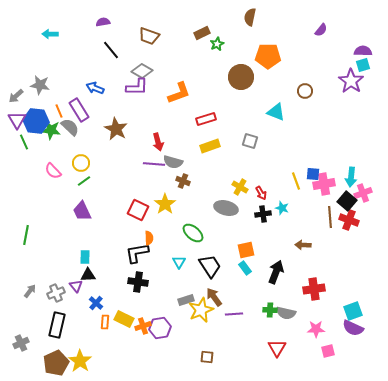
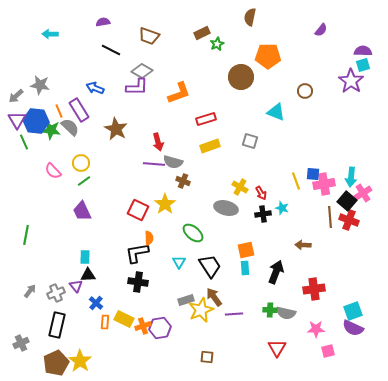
black line at (111, 50): rotated 24 degrees counterclockwise
pink cross at (363, 193): rotated 12 degrees counterclockwise
cyan rectangle at (245, 268): rotated 32 degrees clockwise
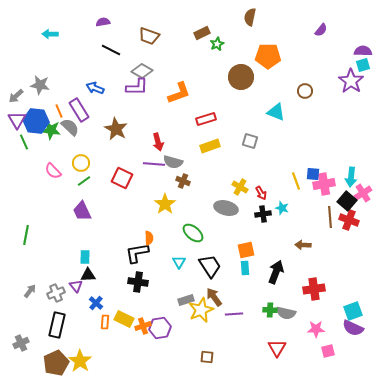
red square at (138, 210): moved 16 px left, 32 px up
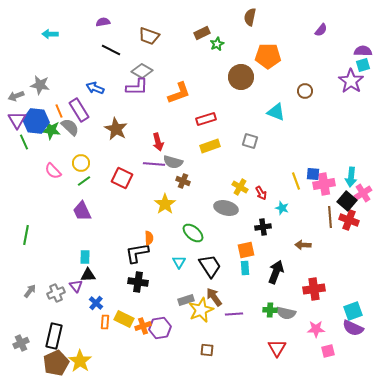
gray arrow at (16, 96): rotated 21 degrees clockwise
black cross at (263, 214): moved 13 px down
black rectangle at (57, 325): moved 3 px left, 11 px down
brown square at (207, 357): moved 7 px up
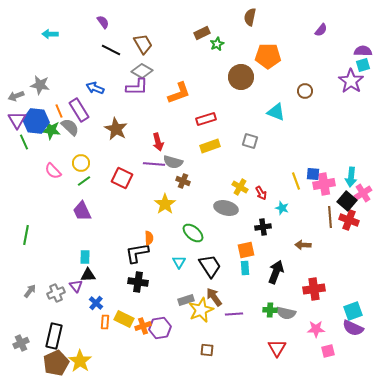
purple semicircle at (103, 22): rotated 64 degrees clockwise
brown trapezoid at (149, 36): moved 6 px left, 8 px down; rotated 140 degrees counterclockwise
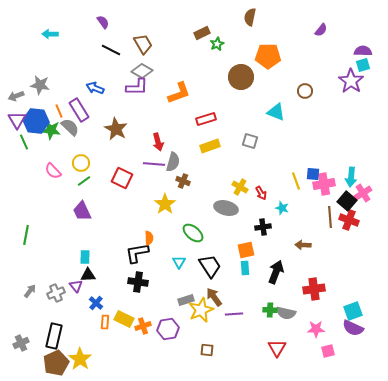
gray semicircle at (173, 162): rotated 90 degrees counterclockwise
purple hexagon at (160, 328): moved 8 px right, 1 px down
yellow star at (80, 361): moved 2 px up
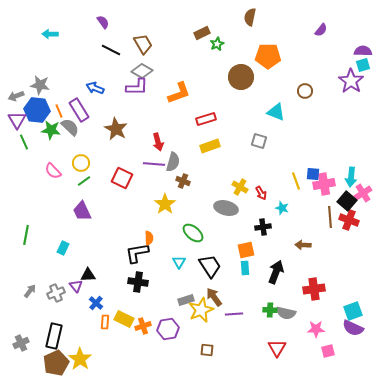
blue hexagon at (36, 121): moved 1 px right, 11 px up
gray square at (250, 141): moved 9 px right
cyan rectangle at (85, 257): moved 22 px left, 9 px up; rotated 24 degrees clockwise
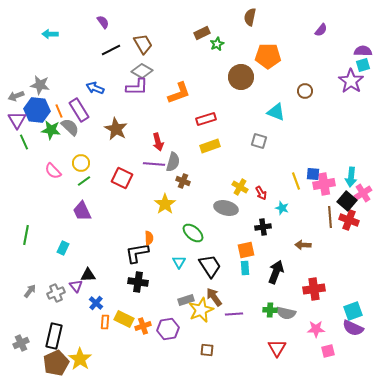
black line at (111, 50): rotated 54 degrees counterclockwise
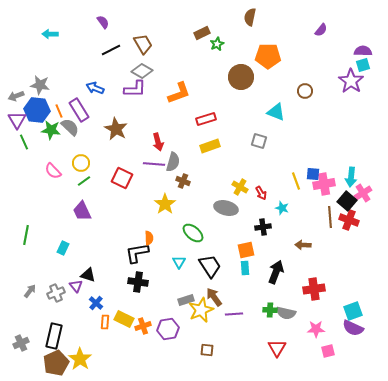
purple L-shape at (137, 87): moved 2 px left, 2 px down
black triangle at (88, 275): rotated 21 degrees clockwise
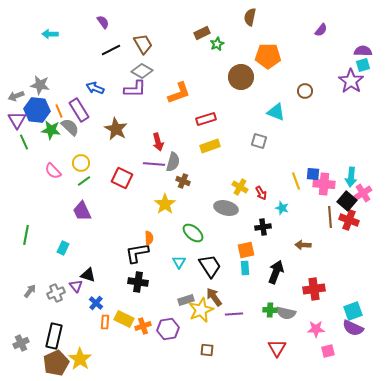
pink cross at (324, 184): rotated 15 degrees clockwise
